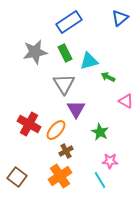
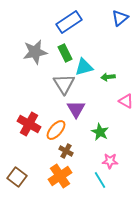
cyan triangle: moved 5 px left, 6 px down
green arrow: rotated 32 degrees counterclockwise
brown cross: rotated 32 degrees counterclockwise
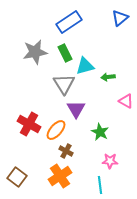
cyan triangle: moved 1 px right, 1 px up
cyan line: moved 5 px down; rotated 24 degrees clockwise
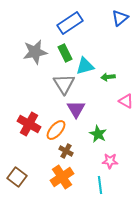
blue rectangle: moved 1 px right, 1 px down
green star: moved 2 px left, 2 px down
orange cross: moved 2 px right, 1 px down
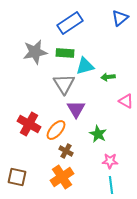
green rectangle: rotated 60 degrees counterclockwise
brown square: rotated 24 degrees counterclockwise
cyan line: moved 11 px right
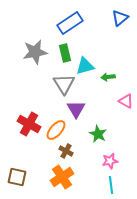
green rectangle: rotated 72 degrees clockwise
pink star: rotated 14 degrees counterclockwise
